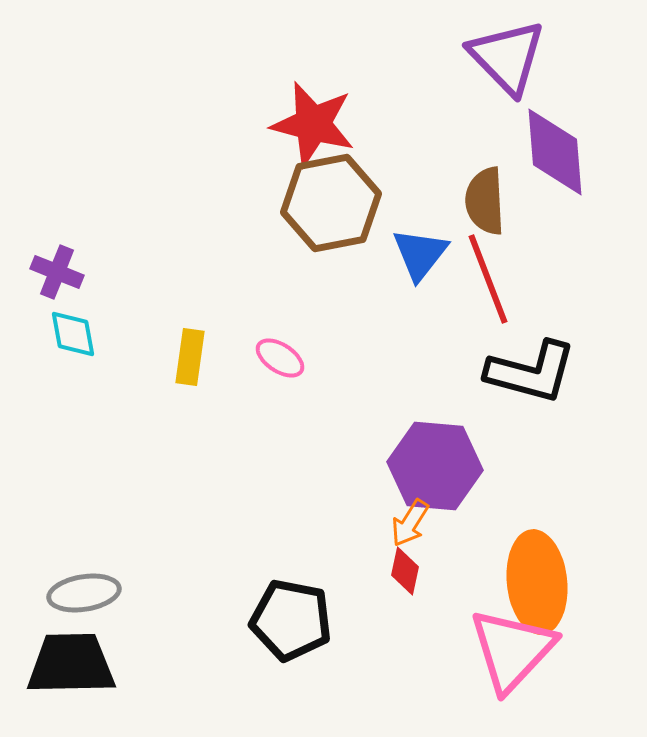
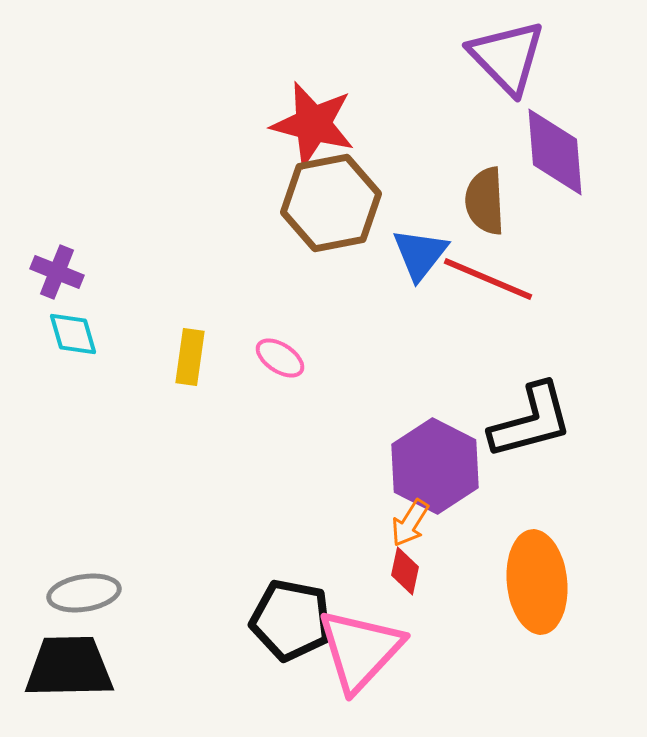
red line: rotated 46 degrees counterclockwise
cyan diamond: rotated 6 degrees counterclockwise
black L-shape: moved 49 px down; rotated 30 degrees counterclockwise
purple hexagon: rotated 22 degrees clockwise
pink triangle: moved 152 px left
black trapezoid: moved 2 px left, 3 px down
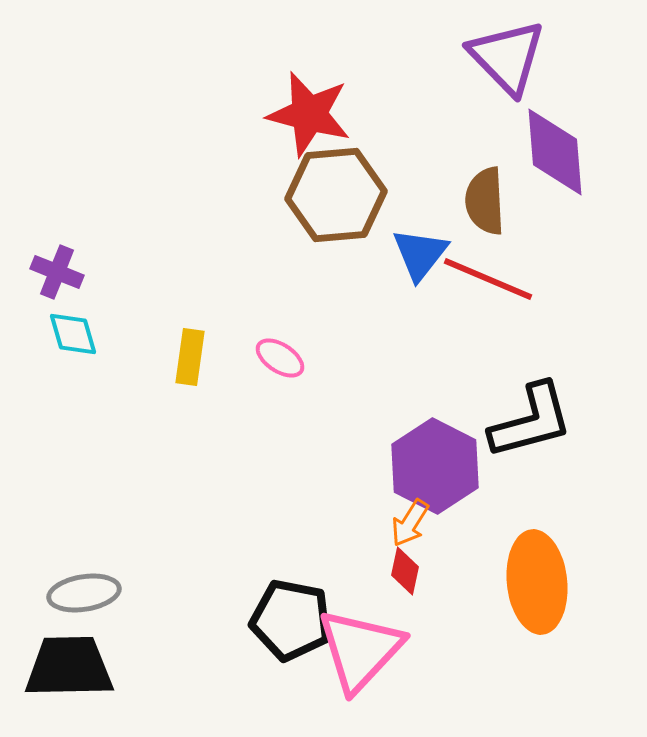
red star: moved 4 px left, 10 px up
brown hexagon: moved 5 px right, 8 px up; rotated 6 degrees clockwise
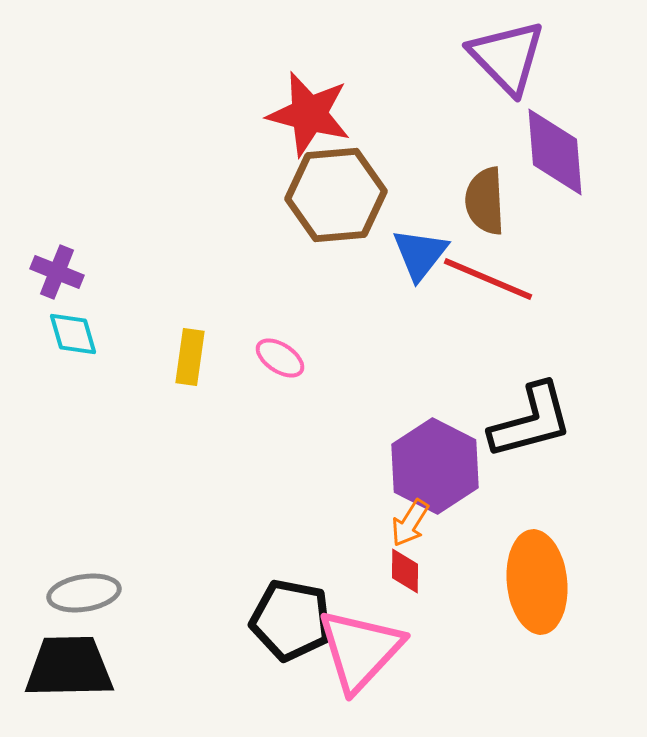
red diamond: rotated 12 degrees counterclockwise
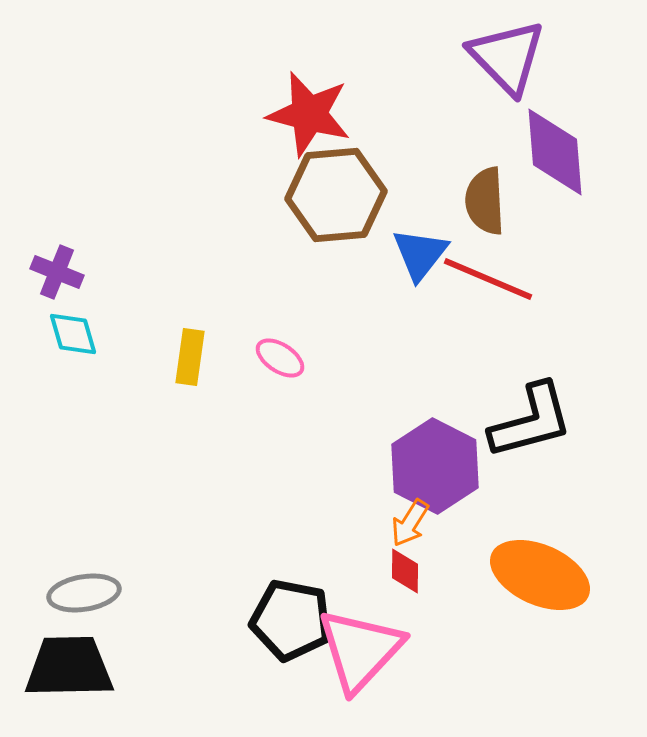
orange ellipse: moved 3 px right, 7 px up; rotated 60 degrees counterclockwise
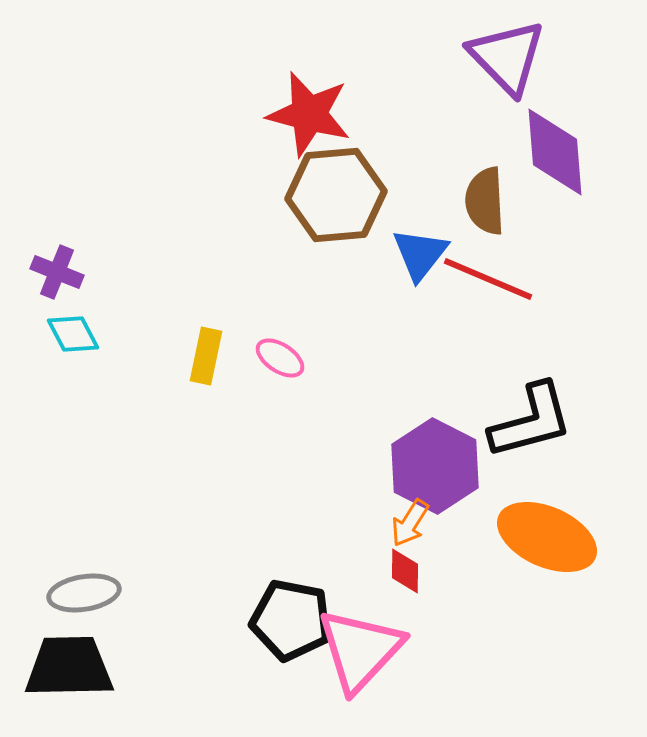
cyan diamond: rotated 12 degrees counterclockwise
yellow rectangle: moved 16 px right, 1 px up; rotated 4 degrees clockwise
orange ellipse: moved 7 px right, 38 px up
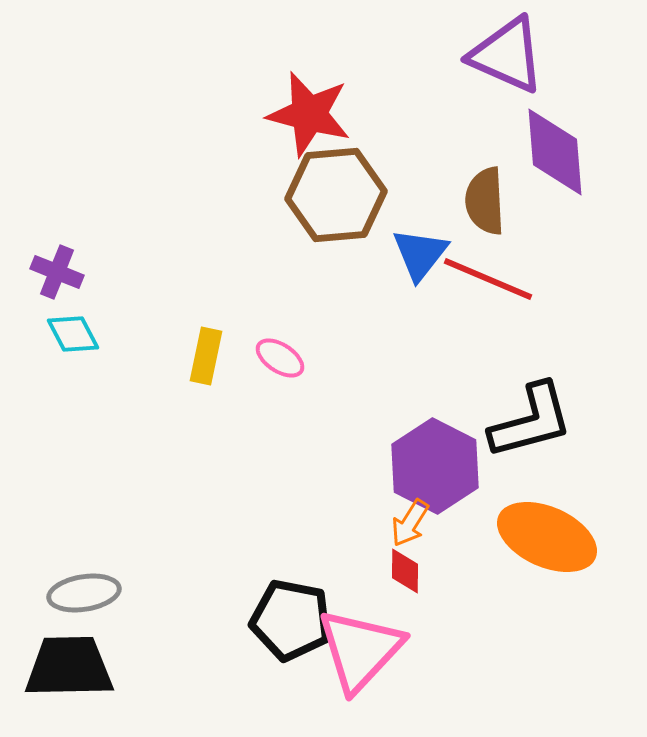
purple triangle: moved 2 px up; rotated 22 degrees counterclockwise
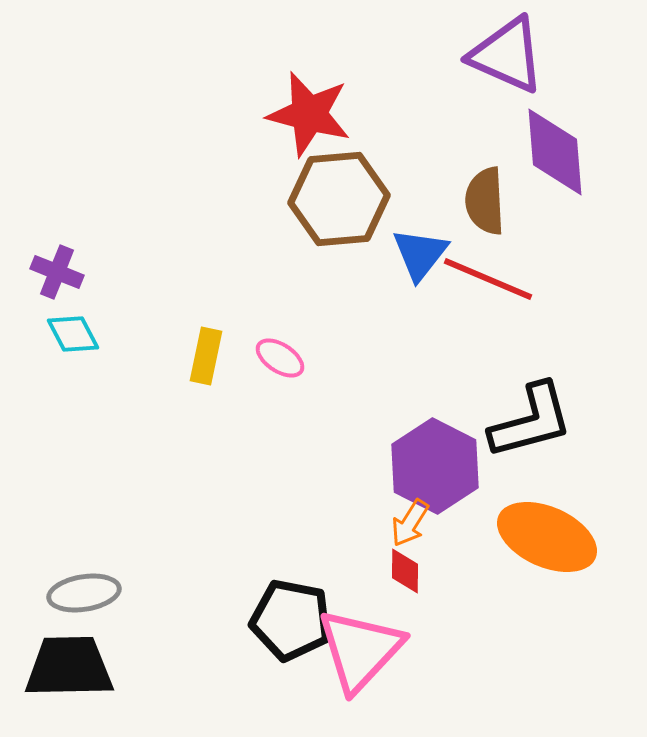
brown hexagon: moved 3 px right, 4 px down
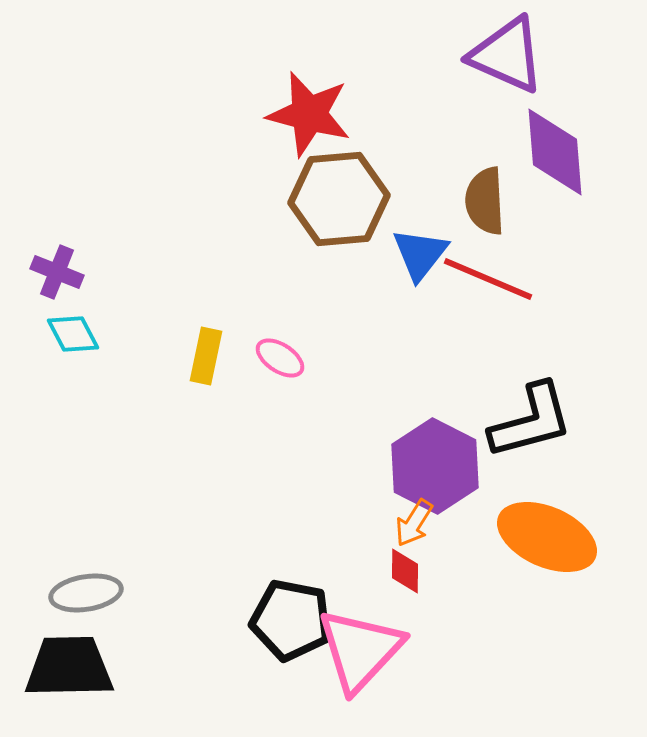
orange arrow: moved 4 px right
gray ellipse: moved 2 px right
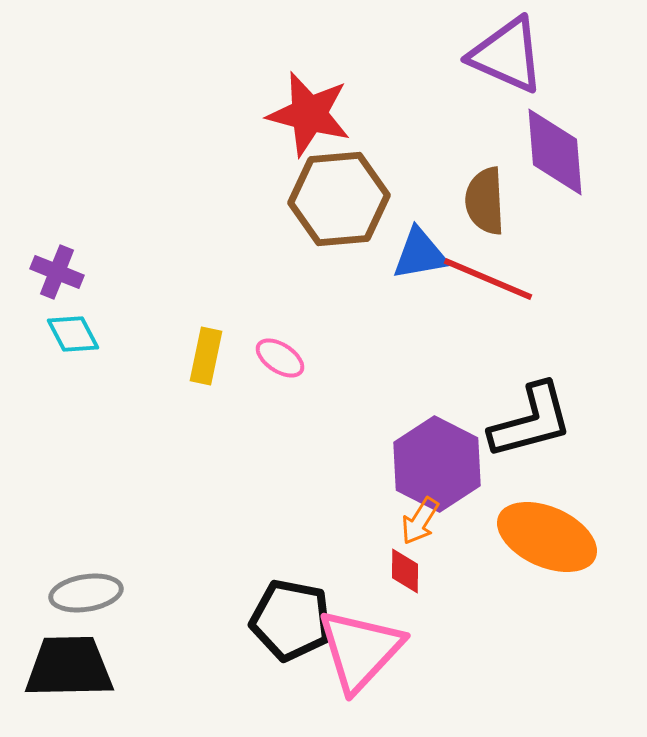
blue triangle: rotated 42 degrees clockwise
purple hexagon: moved 2 px right, 2 px up
orange arrow: moved 6 px right, 2 px up
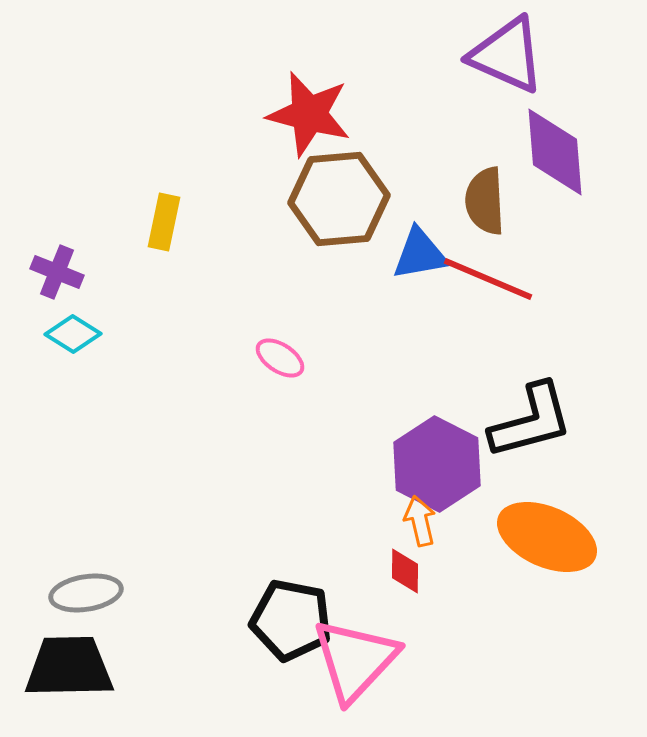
cyan diamond: rotated 30 degrees counterclockwise
yellow rectangle: moved 42 px left, 134 px up
orange arrow: rotated 135 degrees clockwise
pink triangle: moved 5 px left, 10 px down
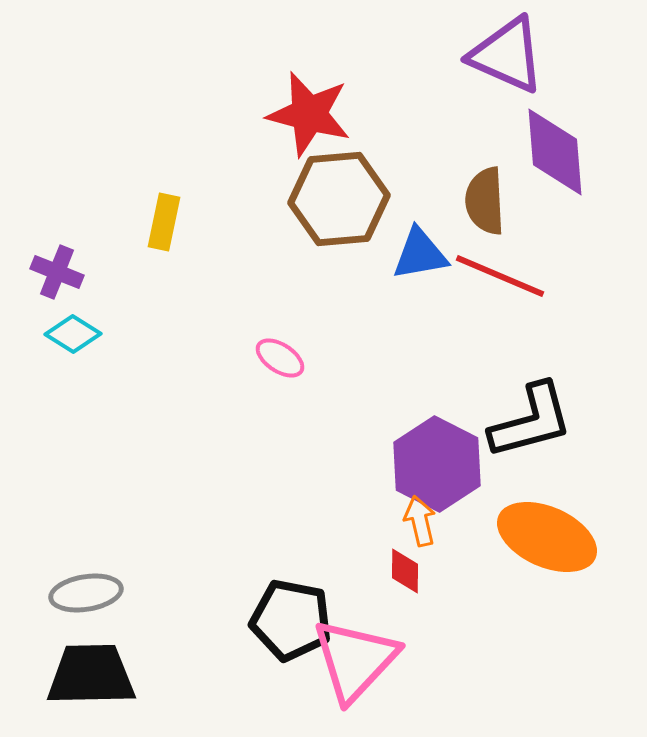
red line: moved 12 px right, 3 px up
black trapezoid: moved 22 px right, 8 px down
